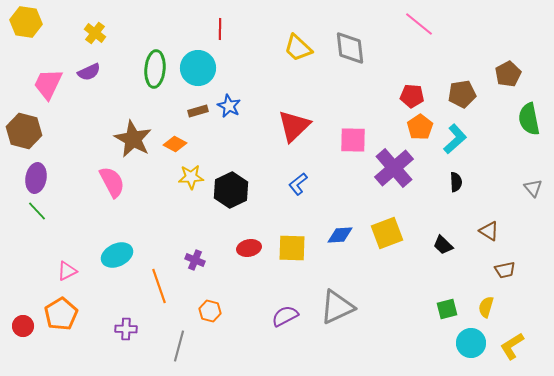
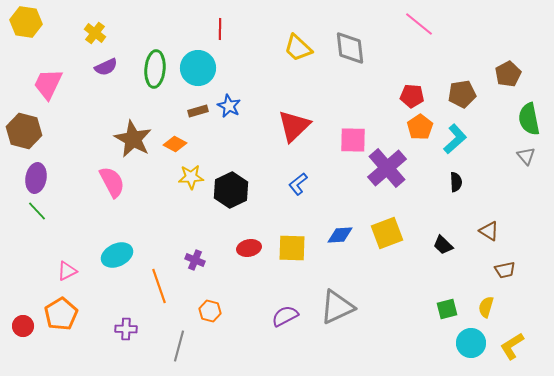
purple semicircle at (89, 72): moved 17 px right, 5 px up
purple cross at (394, 168): moved 7 px left
gray triangle at (533, 188): moved 7 px left, 32 px up
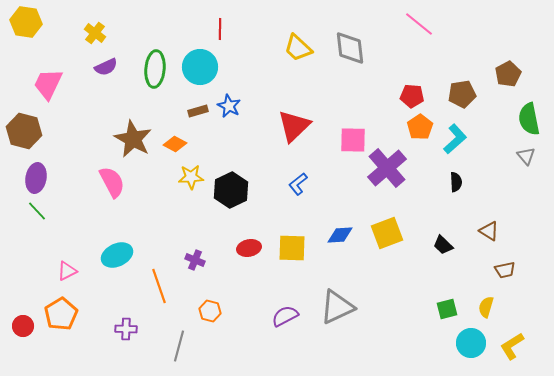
cyan circle at (198, 68): moved 2 px right, 1 px up
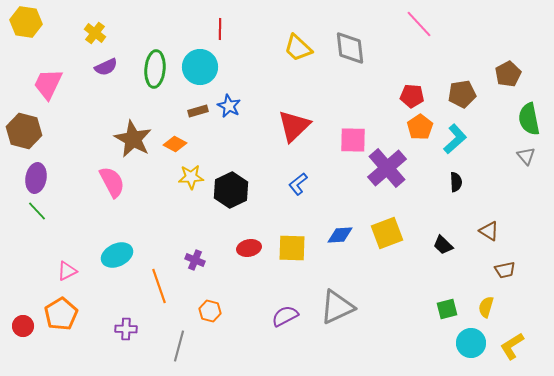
pink line at (419, 24): rotated 8 degrees clockwise
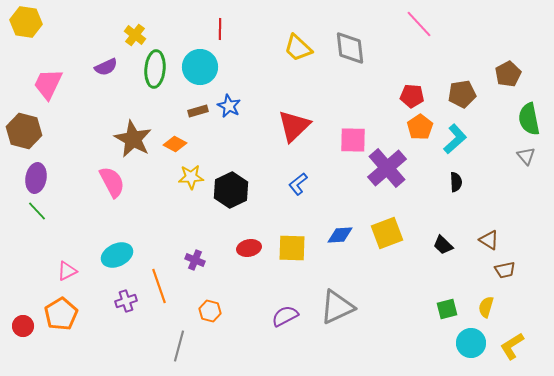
yellow cross at (95, 33): moved 40 px right, 2 px down
brown triangle at (489, 231): moved 9 px down
purple cross at (126, 329): moved 28 px up; rotated 20 degrees counterclockwise
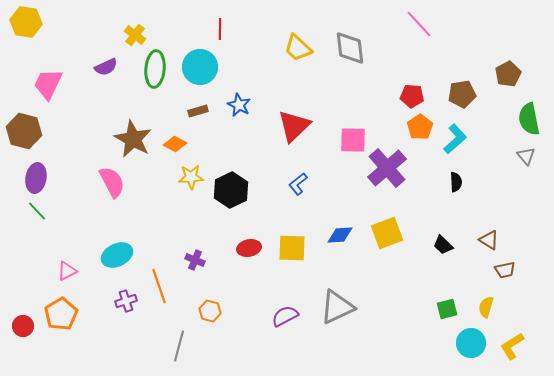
blue star at (229, 106): moved 10 px right, 1 px up
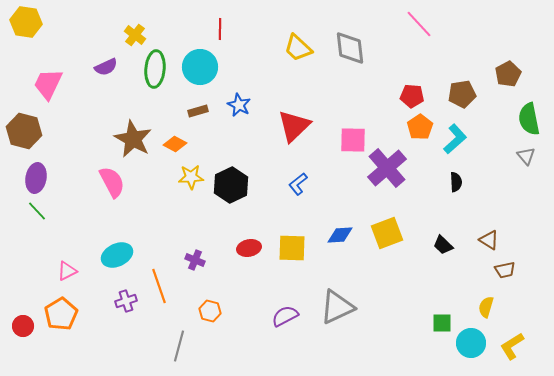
black hexagon at (231, 190): moved 5 px up
green square at (447, 309): moved 5 px left, 14 px down; rotated 15 degrees clockwise
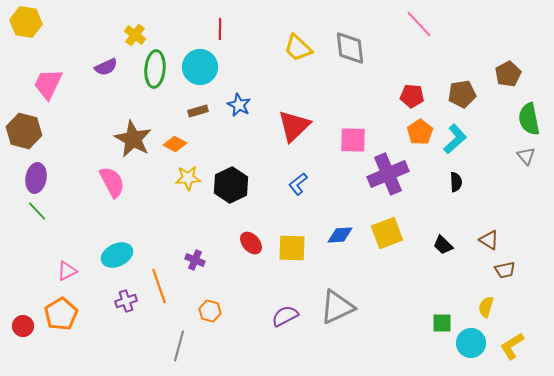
orange pentagon at (420, 127): moved 5 px down
purple cross at (387, 168): moved 1 px right, 6 px down; rotated 18 degrees clockwise
yellow star at (191, 177): moved 3 px left, 1 px down
red ellipse at (249, 248): moved 2 px right, 5 px up; rotated 60 degrees clockwise
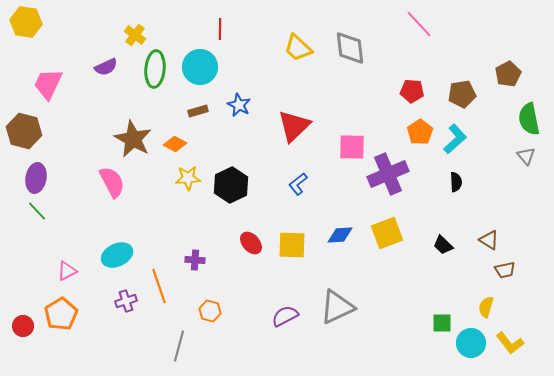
red pentagon at (412, 96): moved 5 px up
pink square at (353, 140): moved 1 px left, 7 px down
yellow square at (292, 248): moved 3 px up
purple cross at (195, 260): rotated 18 degrees counterclockwise
yellow L-shape at (512, 346): moved 2 px left, 3 px up; rotated 96 degrees counterclockwise
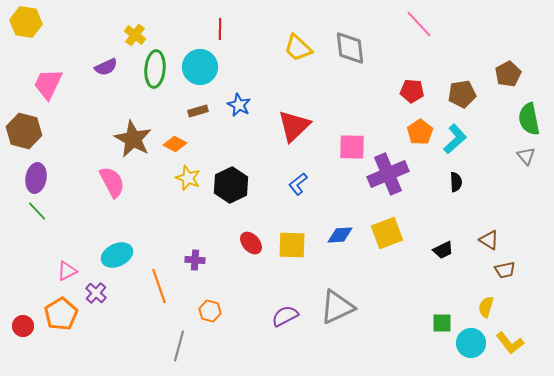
yellow star at (188, 178): rotated 25 degrees clockwise
black trapezoid at (443, 245): moved 5 px down; rotated 70 degrees counterclockwise
purple cross at (126, 301): moved 30 px left, 8 px up; rotated 30 degrees counterclockwise
